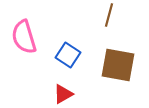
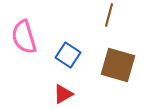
brown square: rotated 6 degrees clockwise
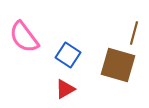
brown line: moved 25 px right, 18 px down
pink semicircle: rotated 20 degrees counterclockwise
red triangle: moved 2 px right, 5 px up
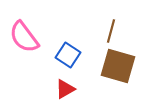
brown line: moved 23 px left, 2 px up
brown square: moved 1 px down
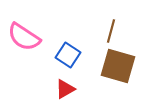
pink semicircle: rotated 20 degrees counterclockwise
